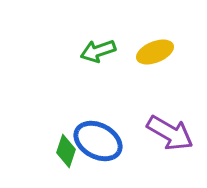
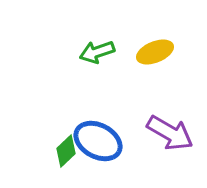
green arrow: moved 1 px left, 1 px down
green diamond: rotated 28 degrees clockwise
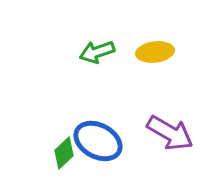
yellow ellipse: rotated 15 degrees clockwise
green diamond: moved 2 px left, 2 px down
